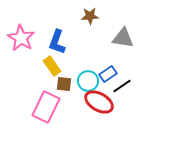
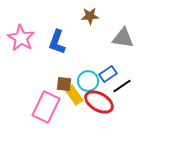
yellow rectangle: moved 22 px right, 29 px down
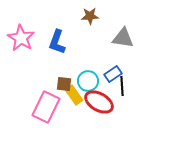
blue rectangle: moved 5 px right
black line: rotated 60 degrees counterclockwise
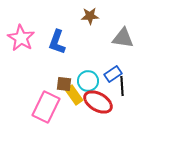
red ellipse: moved 1 px left
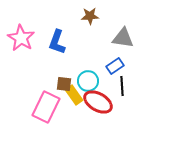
blue rectangle: moved 2 px right, 8 px up
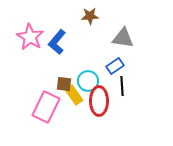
pink star: moved 9 px right, 1 px up
blue L-shape: rotated 20 degrees clockwise
red ellipse: moved 1 px right, 1 px up; rotated 60 degrees clockwise
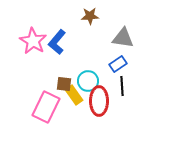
pink star: moved 3 px right, 4 px down
blue rectangle: moved 3 px right, 2 px up
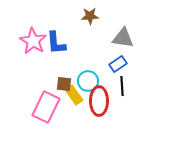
blue L-shape: moved 1 px left, 1 px down; rotated 45 degrees counterclockwise
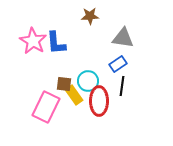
black line: rotated 12 degrees clockwise
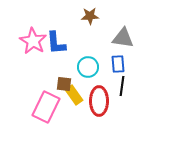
blue rectangle: rotated 60 degrees counterclockwise
cyan circle: moved 14 px up
